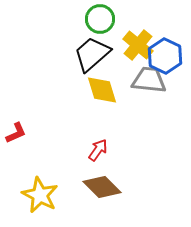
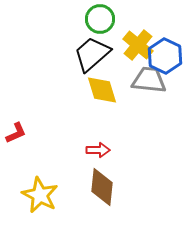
red arrow: rotated 55 degrees clockwise
brown diamond: rotated 51 degrees clockwise
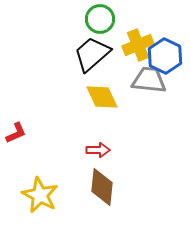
yellow cross: rotated 28 degrees clockwise
yellow diamond: moved 7 px down; rotated 8 degrees counterclockwise
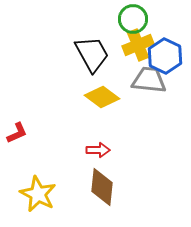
green circle: moved 33 px right
black trapezoid: rotated 102 degrees clockwise
yellow diamond: rotated 28 degrees counterclockwise
red L-shape: moved 1 px right
yellow star: moved 2 px left, 1 px up
